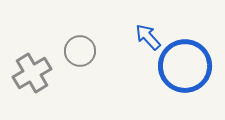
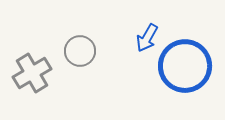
blue arrow: moved 1 px left, 1 px down; rotated 108 degrees counterclockwise
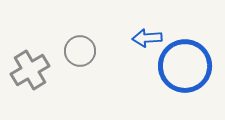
blue arrow: rotated 56 degrees clockwise
gray cross: moved 2 px left, 3 px up
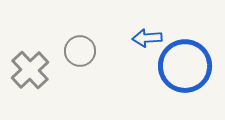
gray cross: rotated 12 degrees counterclockwise
